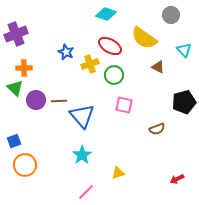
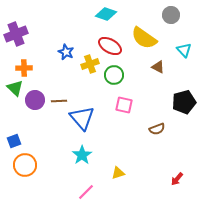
purple circle: moved 1 px left
blue triangle: moved 2 px down
red arrow: rotated 24 degrees counterclockwise
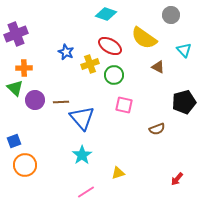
brown line: moved 2 px right, 1 px down
pink line: rotated 12 degrees clockwise
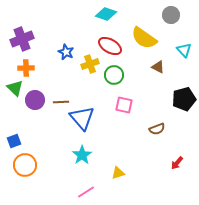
purple cross: moved 6 px right, 5 px down
orange cross: moved 2 px right
black pentagon: moved 3 px up
red arrow: moved 16 px up
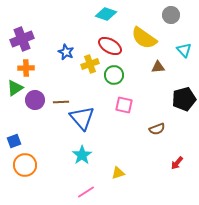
brown triangle: rotated 32 degrees counterclockwise
green triangle: rotated 42 degrees clockwise
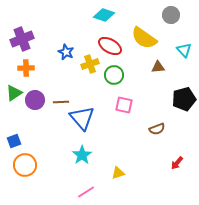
cyan diamond: moved 2 px left, 1 px down
green triangle: moved 1 px left, 5 px down
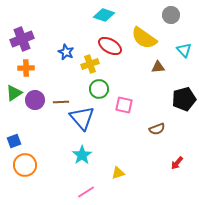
green circle: moved 15 px left, 14 px down
